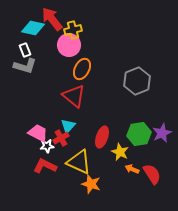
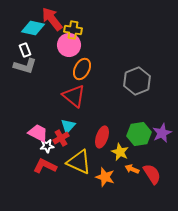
yellow cross: rotated 24 degrees clockwise
orange star: moved 14 px right, 7 px up
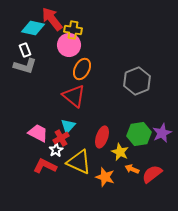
white star: moved 9 px right, 4 px down; rotated 24 degrees counterclockwise
red semicircle: rotated 95 degrees counterclockwise
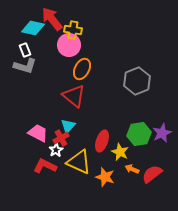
red ellipse: moved 4 px down
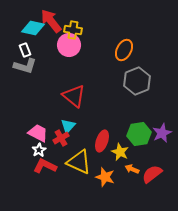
red arrow: moved 1 px left, 2 px down
orange ellipse: moved 42 px right, 19 px up
white star: moved 17 px left
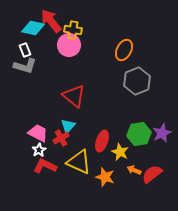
orange arrow: moved 2 px right, 1 px down
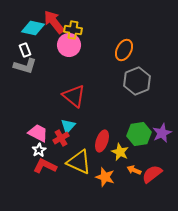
red arrow: moved 3 px right, 1 px down
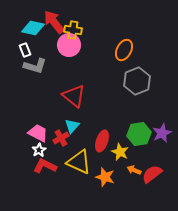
gray L-shape: moved 10 px right
cyan triangle: moved 4 px right
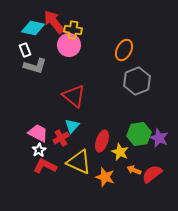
purple star: moved 3 px left, 5 px down; rotated 24 degrees counterclockwise
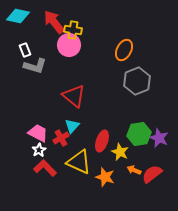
cyan diamond: moved 15 px left, 12 px up
red L-shape: moved 2 px down; rotated 20 degrees clockwise
